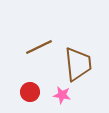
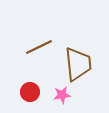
pink star: rotated 18 degrees counterclockwise
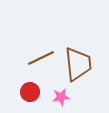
brown line: moved 2 px right, 11 px down
pink star: moved 1 px left, 2 px down
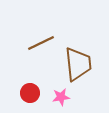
brown line: moved 15 px up
red circle: moved 1 px down
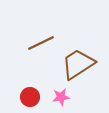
brown trapezoid: rotated 117 degrees counterclockwise
red circle: moved 4 px down
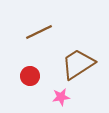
brown line: moved 2 px left, 11 px up
red circle: moved 21 px up
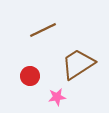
brown line: moved 4 px right, 2 px up
pink star: moved 4 px left
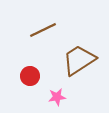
brown trapezoid: moved 1 px right, 4 px up
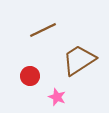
pink star: rotated 30 degrees clockwise
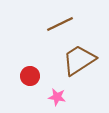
brown line: moved 17 px right, 6 px up
pink star: rotated 12 degrees counterclockwise
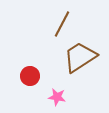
brown line: moved 2 px right; rotated 36 degrees counterclockwise
brown trapezoid: moved 1 px right, 3 px up
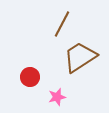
red circle: moved 1 px down
pink star: rotated 24 degrees counterclockwise
